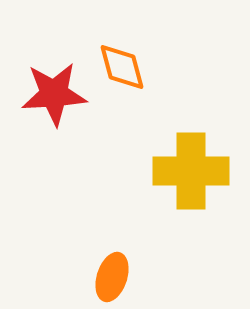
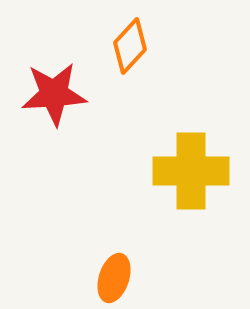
orange diamond: moved 8 px right, 21 px up; rotated 58 degrees clockwise
orange ellipse: moved 2 px right, 1 px down
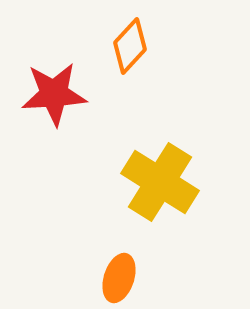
yellow cross: moved 31 px left, 11 px down; rotated 32 degrees clockwise
orange ellipse: moved 5 px right
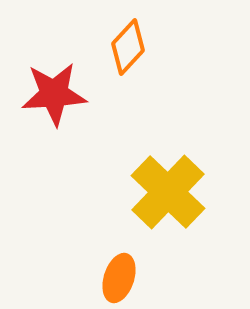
orange diamond: moved 2 px left, 1 px down
yellow cross: moved 8 px right, 10 px down; rotated 12 degrees clockwise
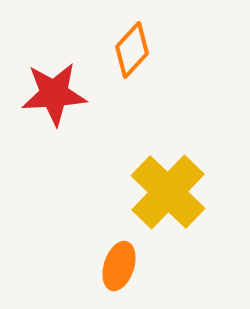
orange diamond: moved 4 px right, 3 px down
orange ellipse: moved 12 px up
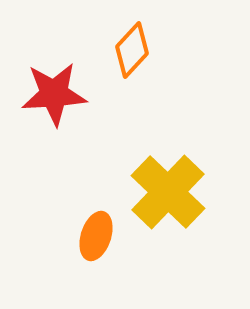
orange ellipse: moved 23 px left, 30 px up
